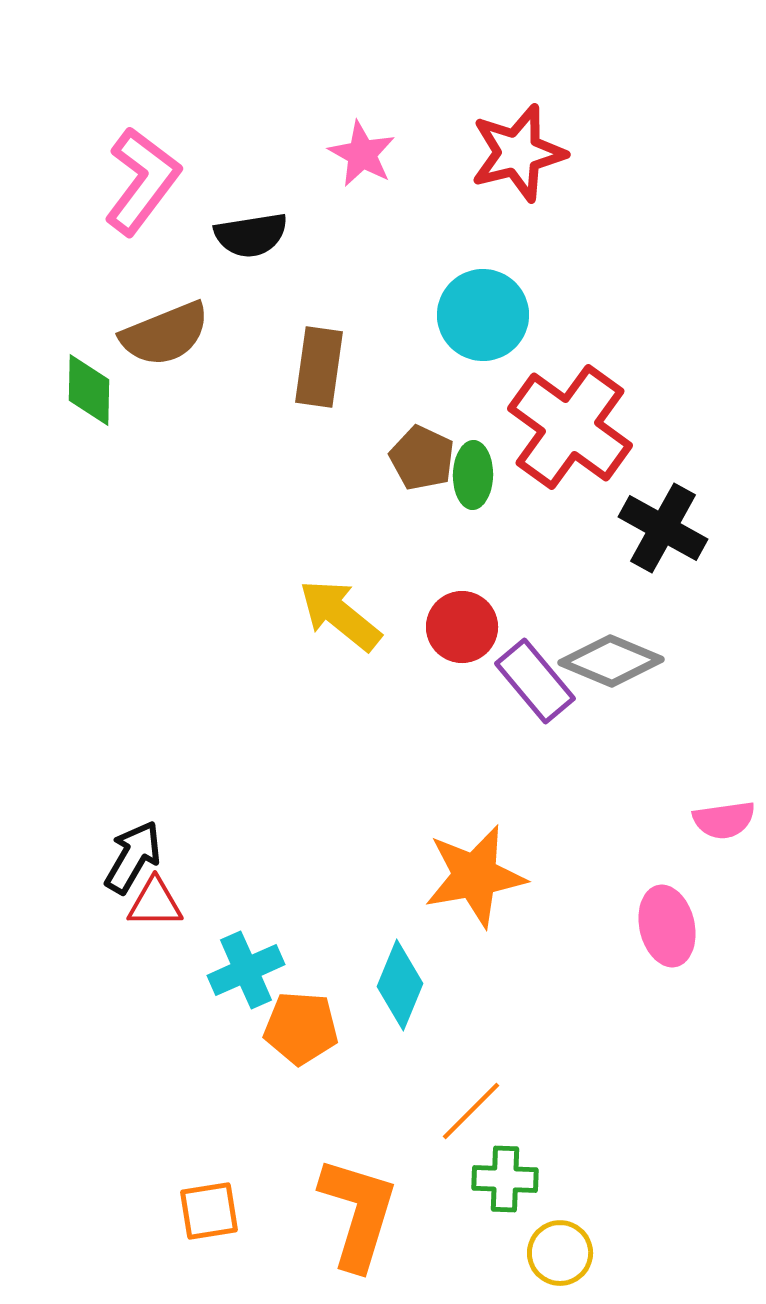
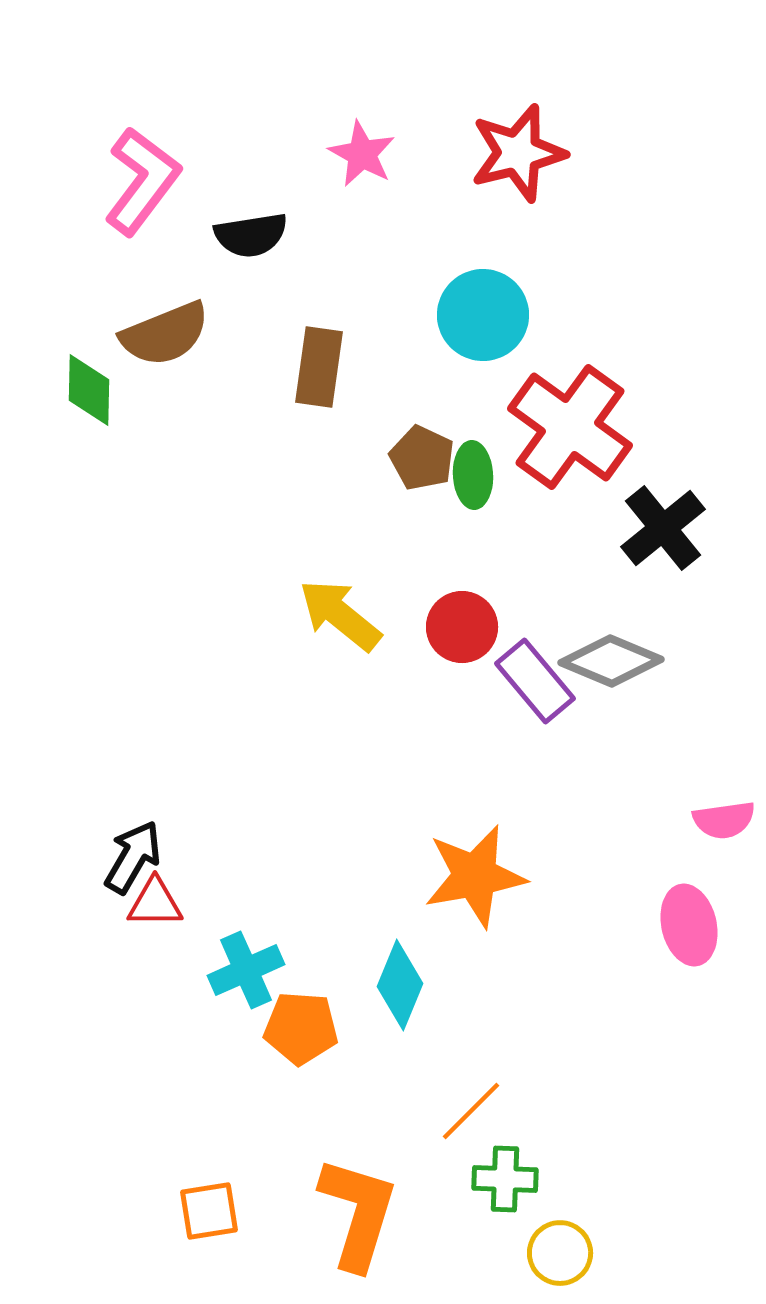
green ellipse: rotated 4 degrees counterclockwise
black cross: rotated 22 degrees clockwise
pink ellipse: moved 22 px right, 1 px up
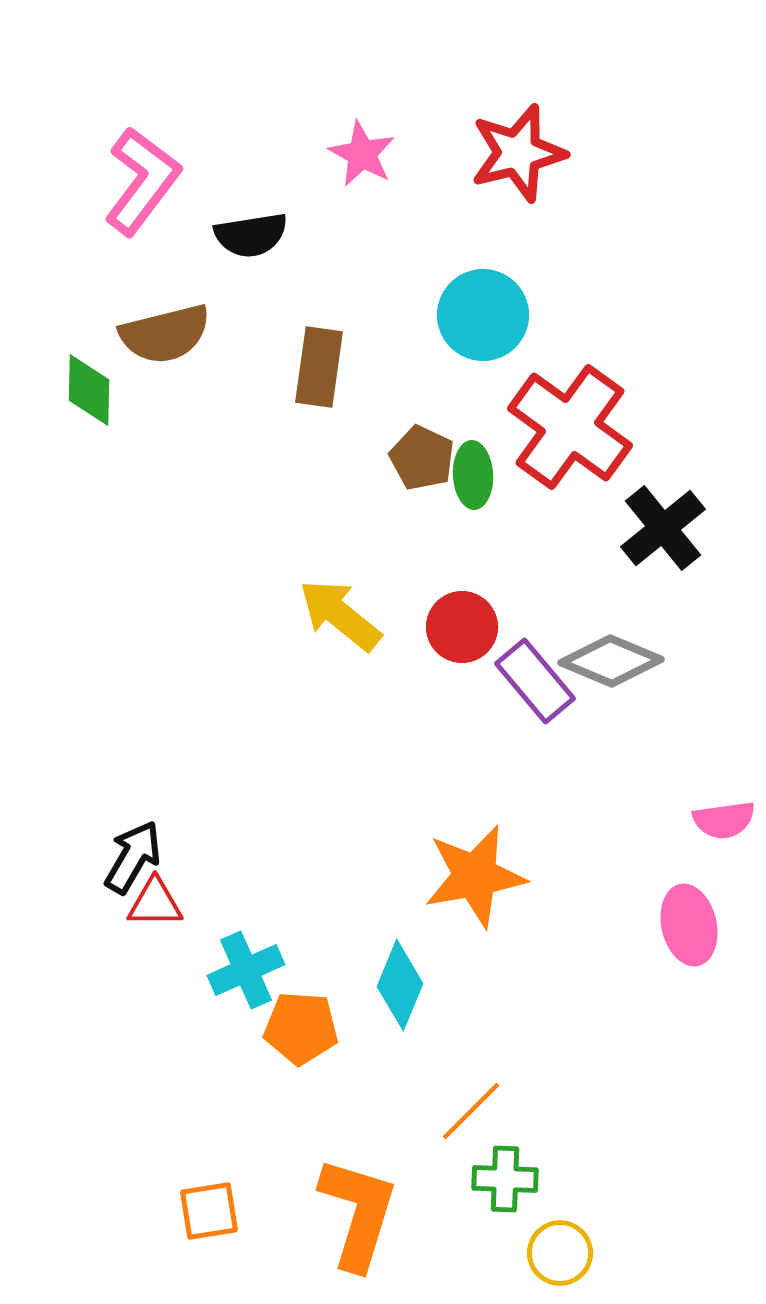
brown semicircle: rotated 8 degrees clockwise
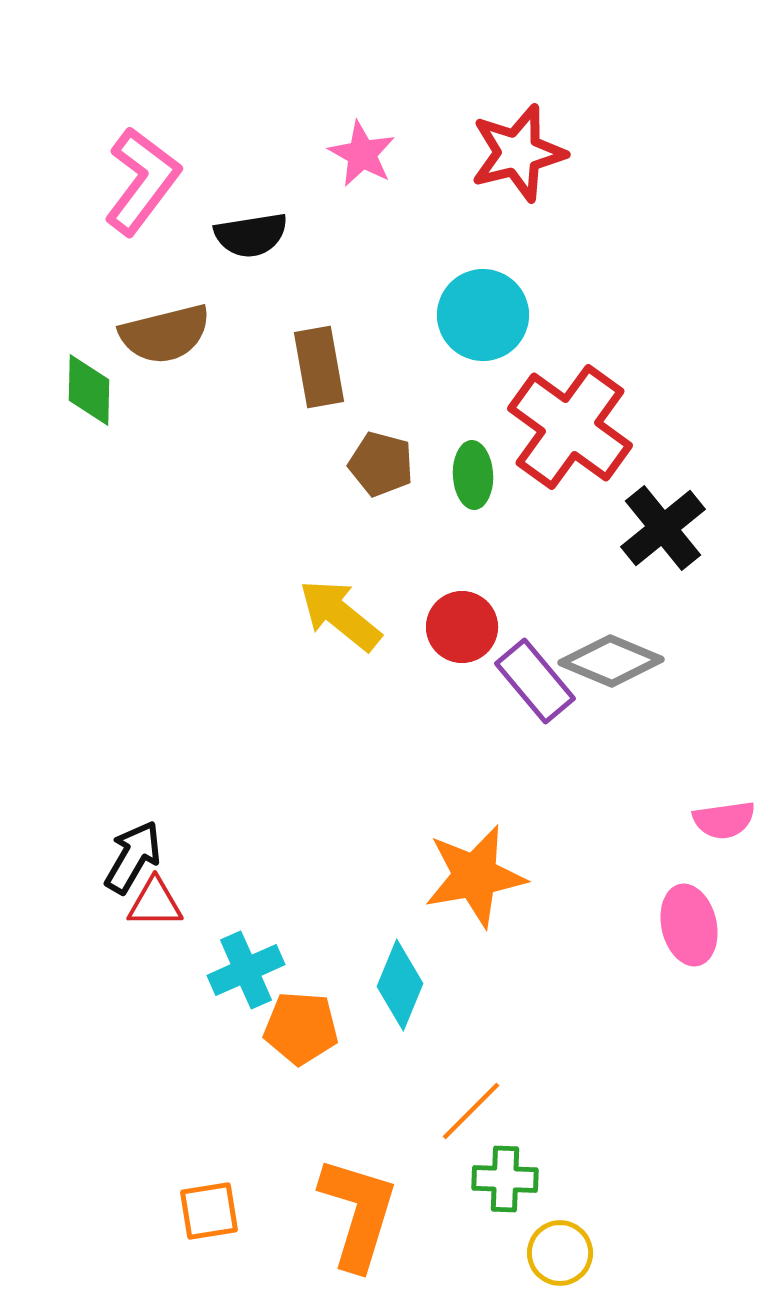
brown rectangle: rotated 18 degrees counterclockwise
brown pentagon: moved 41 px left, 6 px down; rotated 10 degrees counterclockwise
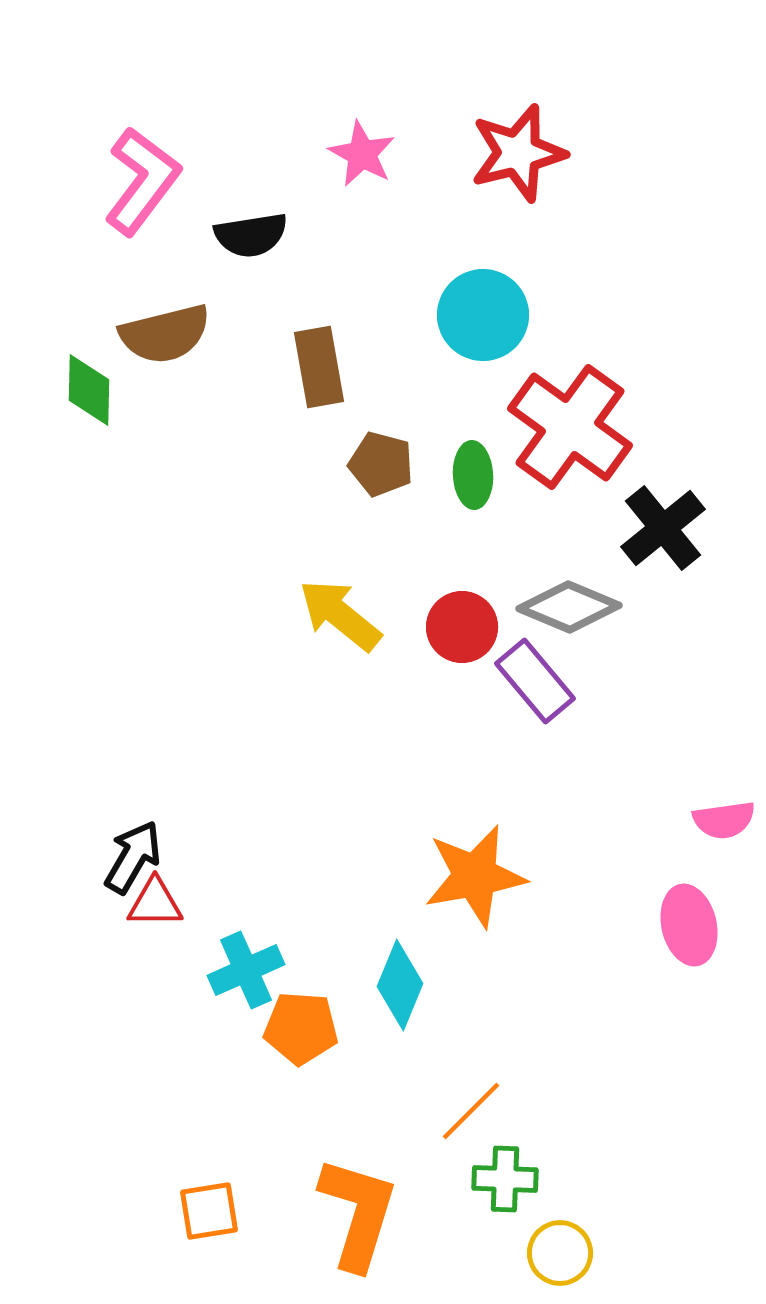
gray diamond: moved 42 px left, 54 px up
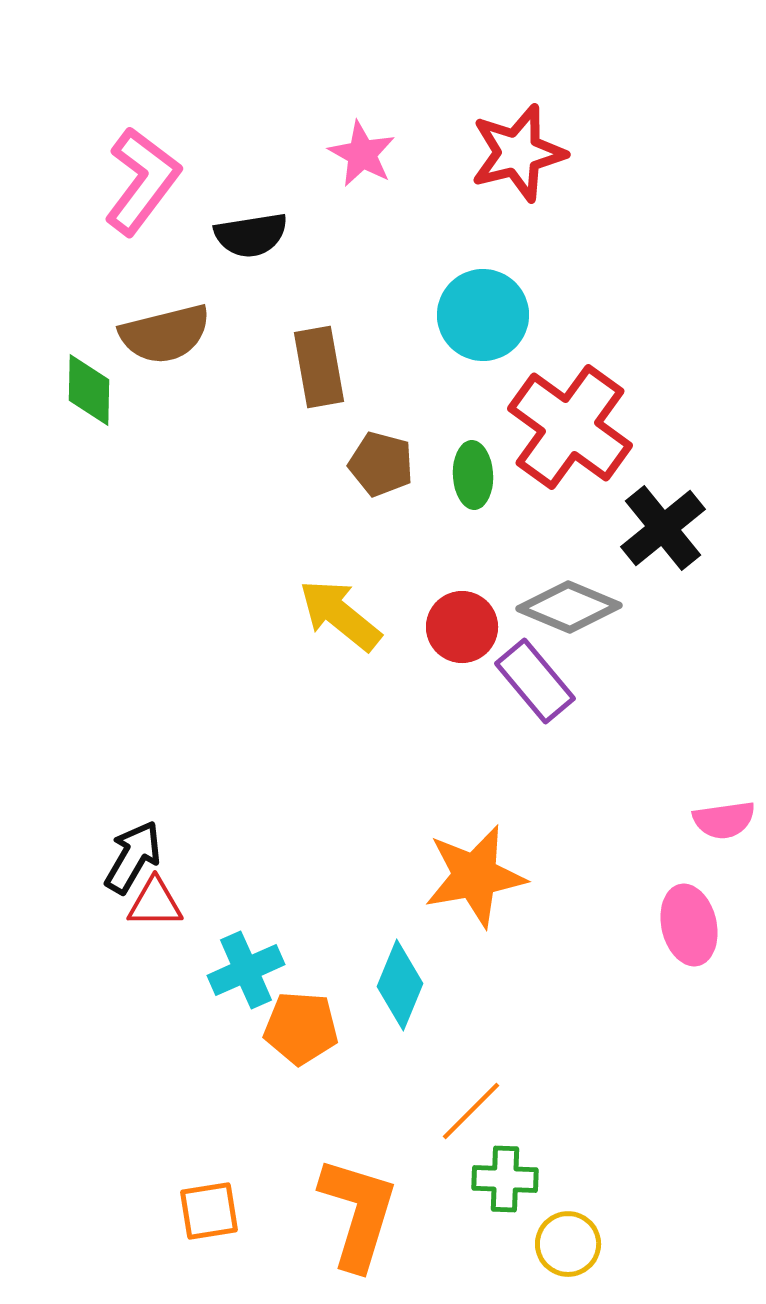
yellow circle: moved 8 px right, 9 px up
